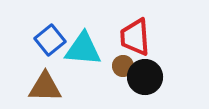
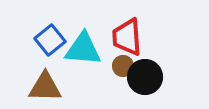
red trapezoid: moved 8 px left
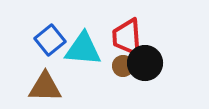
black circle: moved 14 px up
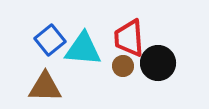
red trapezoid: moved 2 px right, 1 px down
black circle: moved 13 px right
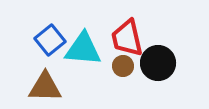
red trapezoid: moved 2 px left; rotated 9 degrees counterclockwise
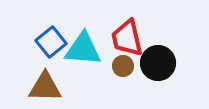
blue square: moved 1 px right, 2 px down
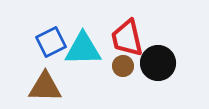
blue square: rotated 12 degrees clockwise
cyan triangle: rotated 6 degrees counterclockwise
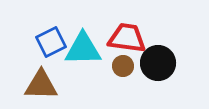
red trapezoid: rotated 111 degrees clockwise
brown triangle: moved 4 px left, 2 px up
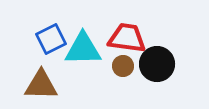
blue square: moved 3 px up
black circle: moved 1 px left, 1 px down
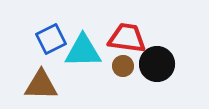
cyan triangle: moved 2 px down
